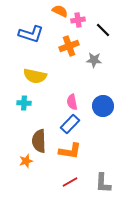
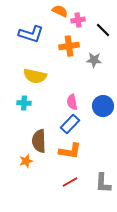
orange cross: rotated 12 degrees clockwise
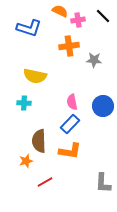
black line: moved 14 px up
blue L-shape: moved 2 px left, 6 px up
red line: moved 25 px left
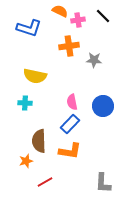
cyan cross: moved 1 px right
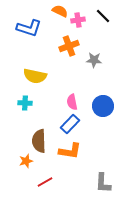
orange cross: rotated 12 degrees counterclockwise
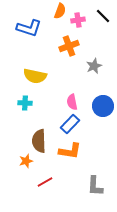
orange semicircle: rotated 84 degrees clockwise
gray star: moved 6 px down; rotated 28 degrees counterclockwise
gray L-shape: moved 8 px left, 3 px down
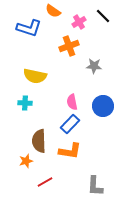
orange semicircle: moved 7 px left; rotated 105 degrees clockwise
pink cross: moved 1 px right, 2 px down; rotated 24 degrees counterclockwise
gray star: rotated 28 degrees clockwise
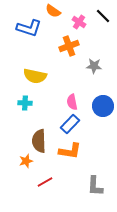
pink cross: rotated 24 degrees counterclockwise
